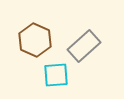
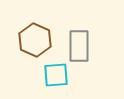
gray rectangle: moved 5 px left; rotated 48 degrees counterclockwise
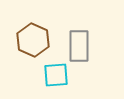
brown hexagon: moved 2 px left
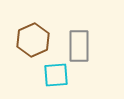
brown hexagon: rotated 12 degrees clockwise
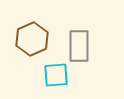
brown hexagon: moved 1 px left, 1 px up
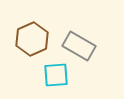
gray rectangle: rotated 60 degrees counterclockwise
